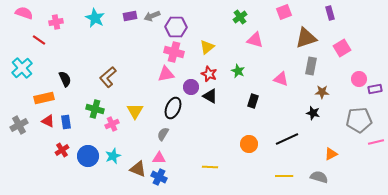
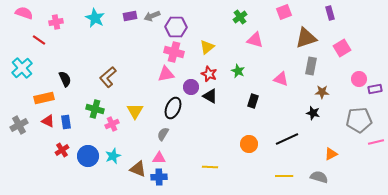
blue cross at (159, 177): rotated 28 degrees counterclockwise
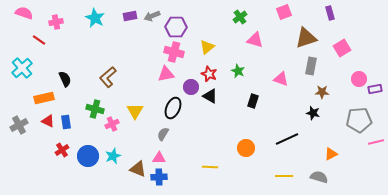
orange circle at (249, 144): moved 3 px left, 4 px down
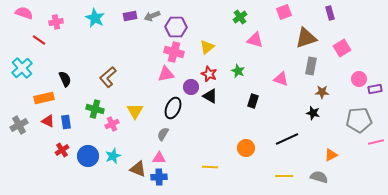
orange triangle at (331, 154): moved 1 px down
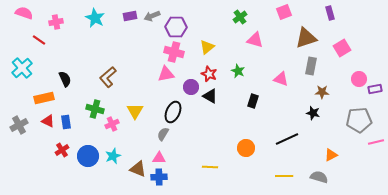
black ellipse at (173, 108): moved 4 px down
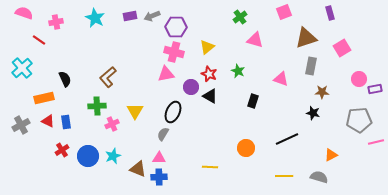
green cross at (95, 109): moved 2 px right, 3 px up; rotated 18 degrees counterclockwise
gray cross at (19, 125): moved 2 px right
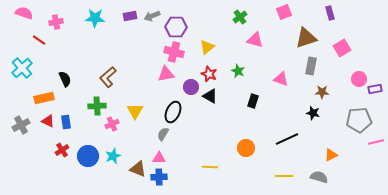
cyan star at (95, 18): rotated 24 degrees counterclockwise
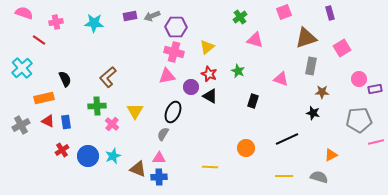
cyan star at (95, 18): moved 1 px left, 5 px down
pink triangle at (166, 74): moved 1 px right, 2 px down
pink cross at (112, 124): rotated 24 degrees counterclockwise
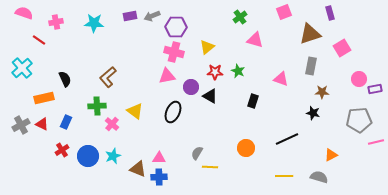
brown triangle at (306, 38): moved 4 px right, 4 px up
red star at (209, 74): moved 6 px right, 2 px up; rotated 21 degrees counterclockwise
yellow triangle at (135, 111): rotated 24 degrees counterclockwise
red triangle at (48, 121): moved 6 px left, 3 px down
blue rectangle at (66, 122): rotated 32 degrees clockwise
gray semicircle at (163, 134): moved 34 px right, 19 px down
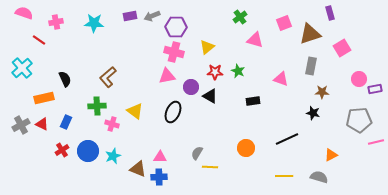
pink square at (284, 12): moved 11 px down
black rectangle at (253, 101): rotated 64 degrees clockwise
pink cross at (112, 124): rotated 24 degrees counterclockwise
blue circle at (88, 156): moved 5 px up
pink triangle at (159, 158): moved 1 px right, 1 px up
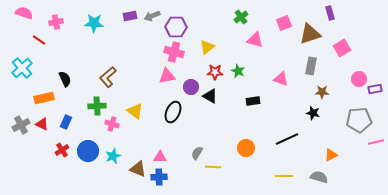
green cross at (240, 17): moved 1 px right
yellow line at (210, 167): moved 3 px right
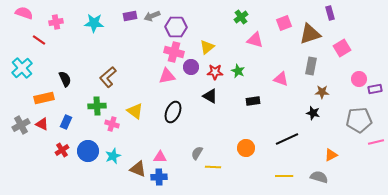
purple circle at (191, 87): moved 20 px up
